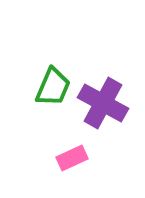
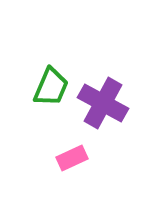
green trapezoid: moved 2 px left
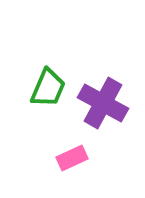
green trapezoid: moved 3 px left, 1 px down
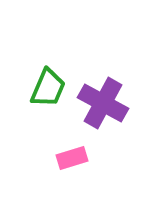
pink rectangle: rotated 8 degrees clockwise
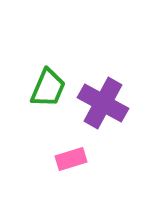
pink rectangle: moved 1 px left, 1 px down
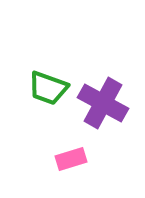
green trapezoid: rotated 87 degrees clockwise
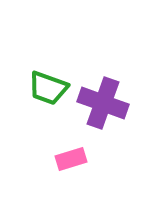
purple cross: rotated 9 degrees counterclockwise
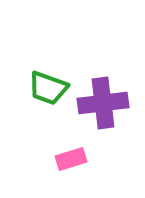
purple cross: rotated 27 degrees counterclockwise
